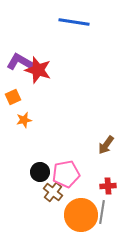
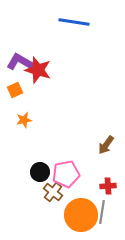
orange square: moved 2 px right, 7 px up
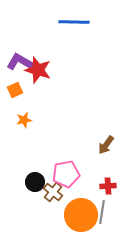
blue line: rotated 8 degrees counterclockwise
black circle: moved 5 px left, 10 px down
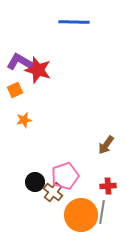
pink pentagon: moved 1 px left, 2 px down; rotated 8 degrees counterclockwise
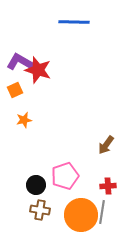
black circle: moved 1 px right, 3 px down
brown cross: moved 13 px left, 18 px down; rotated 30 degrees counterclockwise
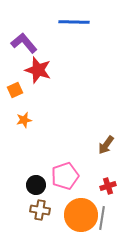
purple L-shape: moved 4 px right, 19 px up; rotated 20 degrees clockwise
red cross: rotated 14 degrees counterclockwise
gray line: moved 6 px down
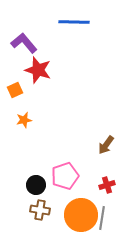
red cross: moved 1 px left, 1 px up
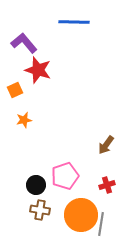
gray line: moved 1 px left, 6 px down
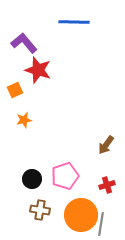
black circle: moved 4 px left, 6 px up
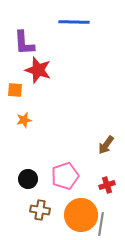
purple L-shape: rotated 144 degrees counterclockwise
orange square: rotated 28 degrees clockwise
black circle: moved 4 px left
